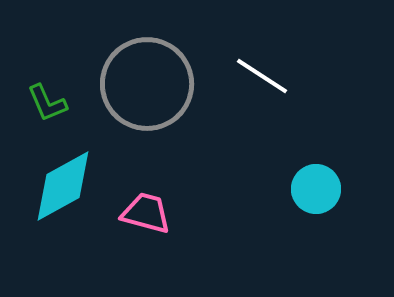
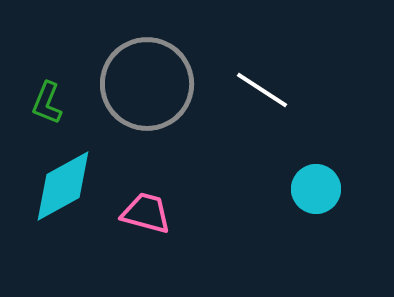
white line: moved 14 px down
green L-shape: rotated 45 degrees clockwise
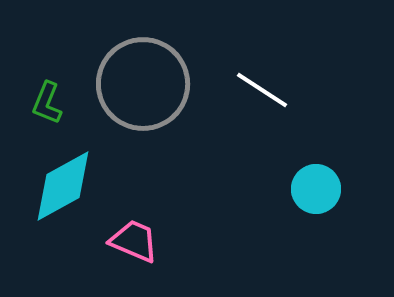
gray circle: moved 4 px left
pink trapezoid: moved 12 px left, 28 px down; rotated 8 degrees clockwise
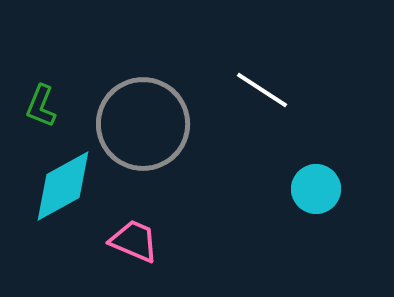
gray circle: moved 40 px down
green L-shape: moved 6 px left, 3 px down
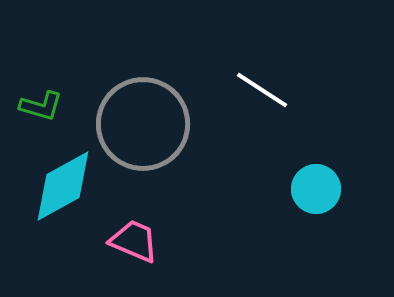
green L-shape: rotated 96 degrees counterclockwise
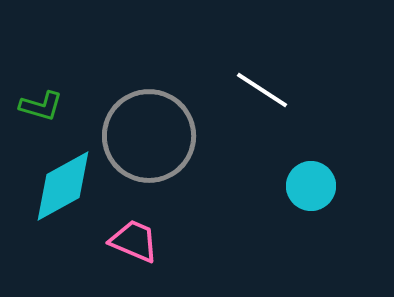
gray circle: moved 6 px right, 12 px down
cyan circle: moved 5 px left, 3 px up
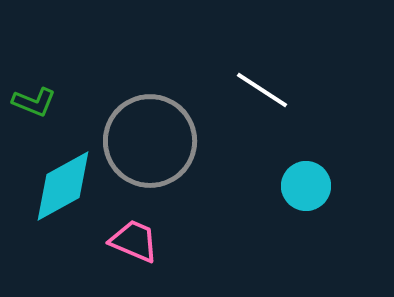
green L-shape: moved 7 px left, 4 px up; rotated 6 degrees clockwise
gray circle: moved 1 px right, 5 px down
cyan circle: moved 5 px left
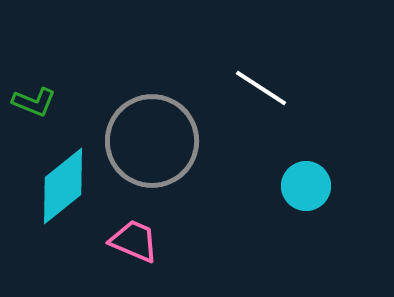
white line: moved 1 px left, 2 px up
gray circle: moved 2 px right
cyan diamond: rotated 10 degrees counterclockwise
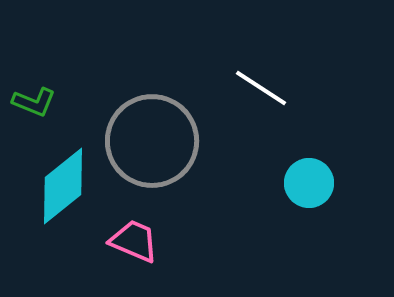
cyan circle: moved 3 px right, 3 px up
